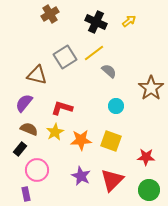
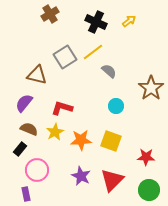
yellow line: moved 1 px left, 1 px up
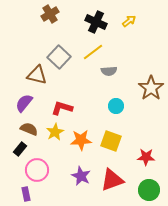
gray square: moved 6 px left; rotated 15 degrees counterclockwise
gray semicircle: rotated 133 degrees clockwise
red triangle: rotated 25 degrees clockwise
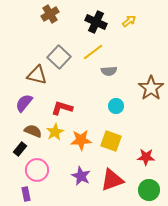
brown semicircle: moved 4 px right, 2 px down
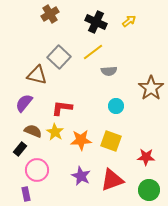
red L-shape: rotated 10 degrees counterclockwise
yellow star: rotated 12 degrees counterclockwise
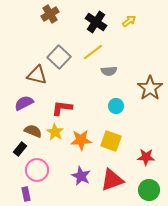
black cross: rotated 10 degrees clockwise
brown star: moved 1 px left
purple semicircle: rotated 24 degrees clockwise
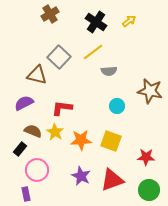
brown star: moved 3 px down; rotated 25 degrees counterclockwise
cyan circle: moved 1 px right
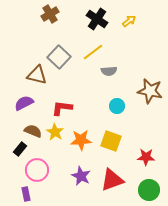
black cross: moved 1 px right, 3 px up
